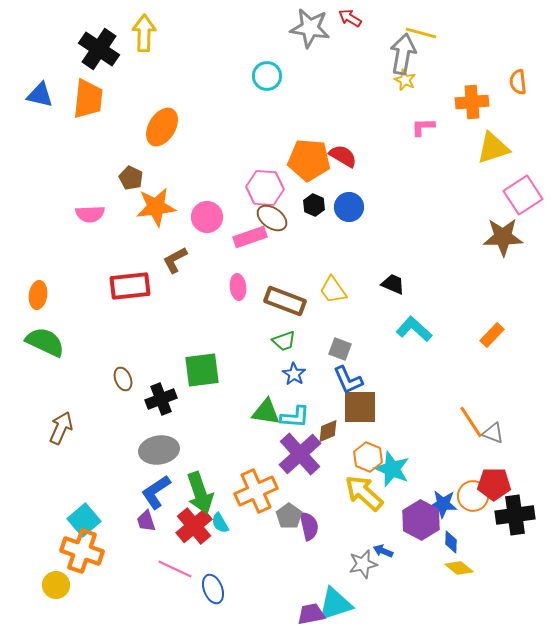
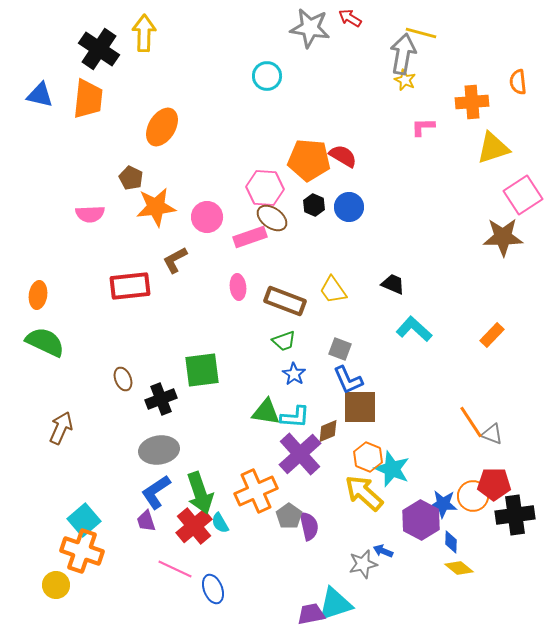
gray triangle at (493, 433): moved 1 px left, 1 px down
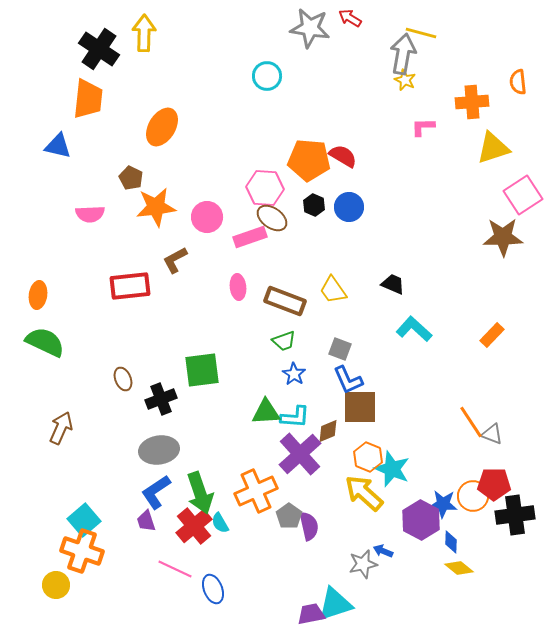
blue triangle at (40, 95): moved 18 px right, 51 px down
green triangle at (266, 412): rotated 12 degrees counterclockwise
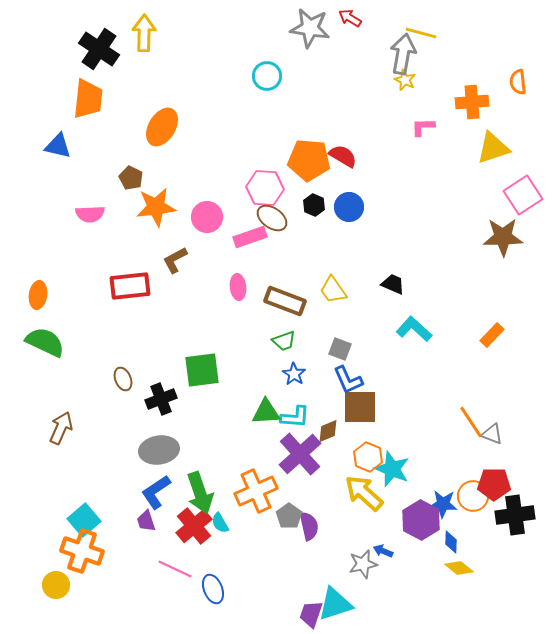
purple trapezoid at (311, 614): rotated 60 degrees counterclockwise
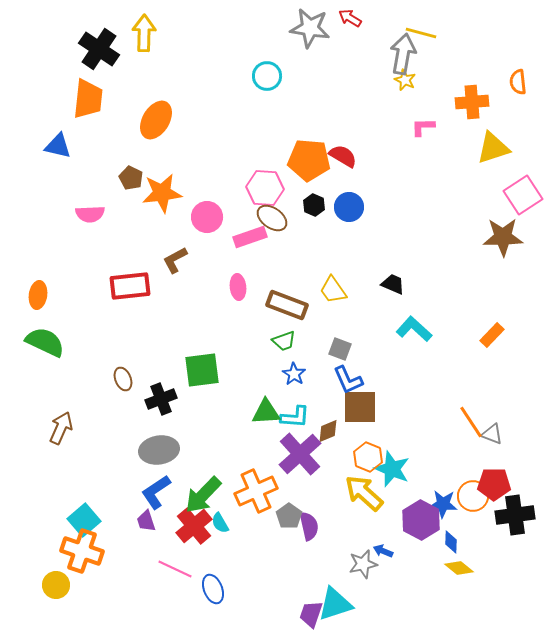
orange ellipse at (162, 127): moved 6 px left, 7 px up
orange star at (156, 207): moved 6 px right, 14 px up
brown rectangle at (285, 301): moved 2 px right, 4 px down
green arrow at (200, 493): moved 3 px right, 2 px down; rotated 63 degrees clockwise
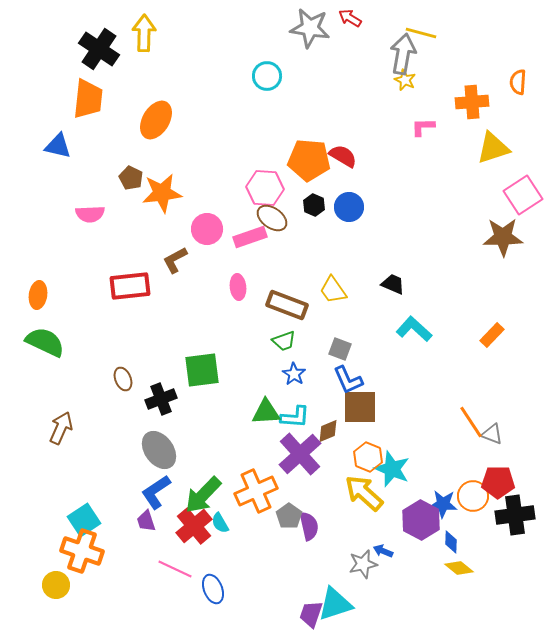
orange semicircle at (518, 82): rotated 10 degrees clockwise
pink circle at (207, 217): moved 12 px down
gray ellipse at (159, 450): rotated 63 degrees clockwise
red pentagon at (494, 484): moved 4 px right, 2 px up
cyan square at (84, 520): rotated 8 degrees clockwise
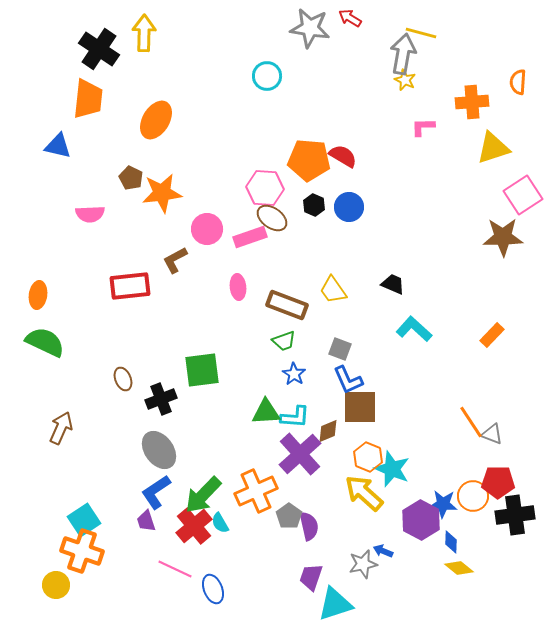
purple trapezoid at (311, 614): moved 37 px up
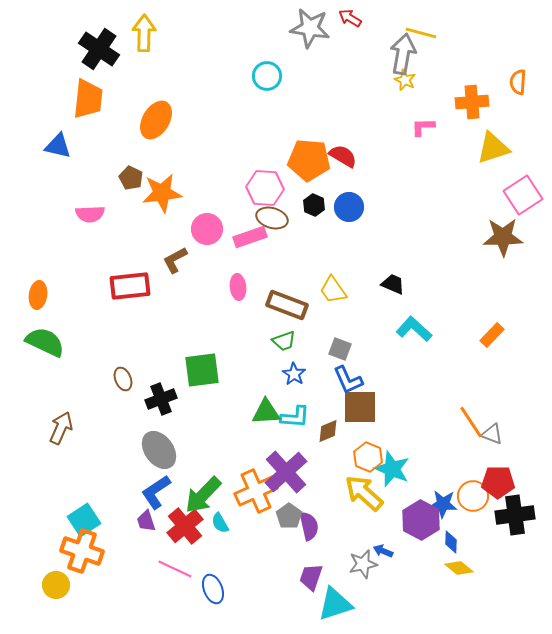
brown ellipse at (272, 218): rotated 20 degrees counterclockwise
purple cross at (300, 454): moved 14 px left, 18 px down
red cross at (194, 526): moved 9 px left
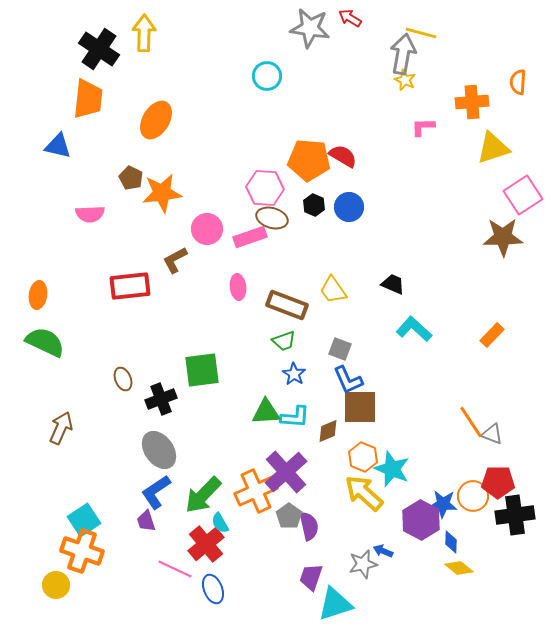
orange hexagon at (368, 457): moved 5 px left
red cross at (185, 526): moved 21 px right, 18 px down
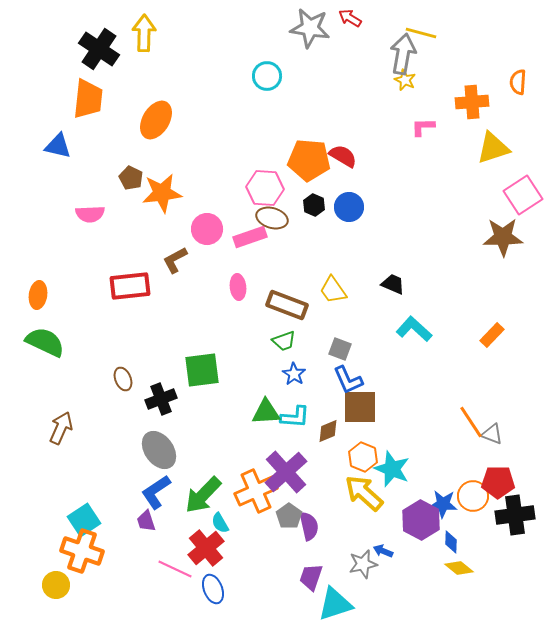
red cross at (206, 544): moved 4 px down
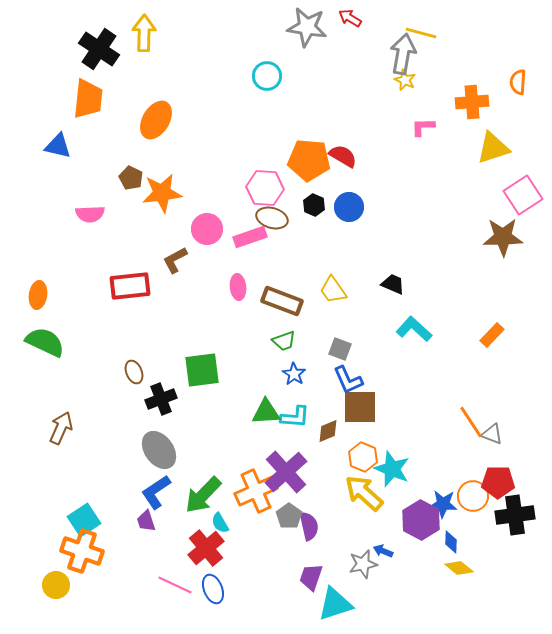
gray star at (310, 28): moved 3 px left, 1 px up
brown rectangle at (287, 305): moved 5 px left, 4 px up
brown ellipse at (123, 379): moved 11 px right, 7 px up
pink line at (175, 569): moved 16 px down
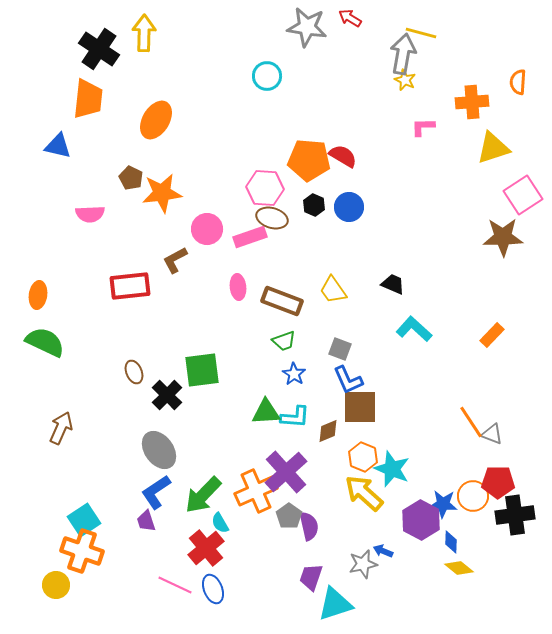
black cross at (161, 399): moved 6 px right, 4 px up; rotated 24 degrees counterclockwise
